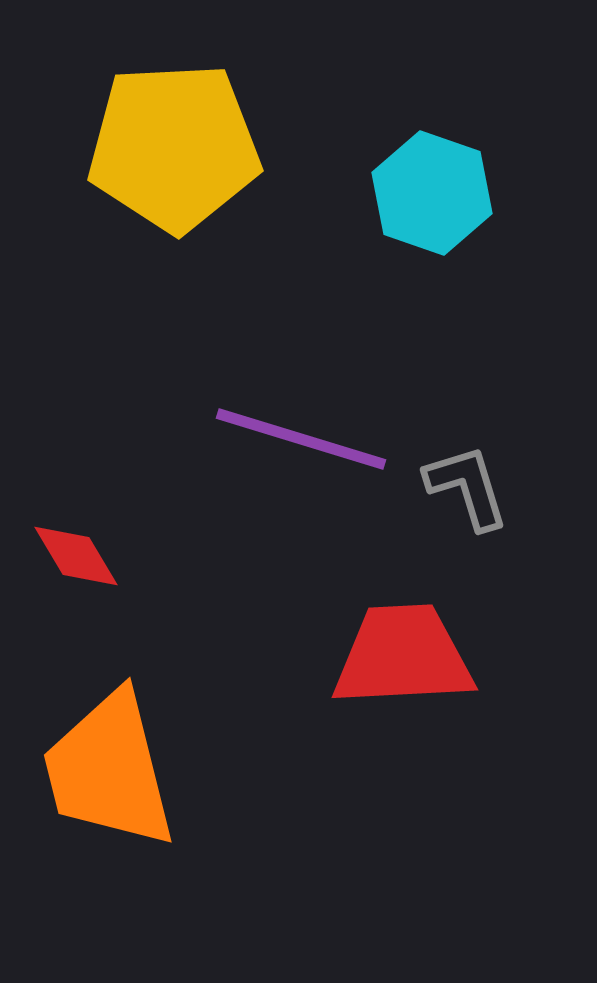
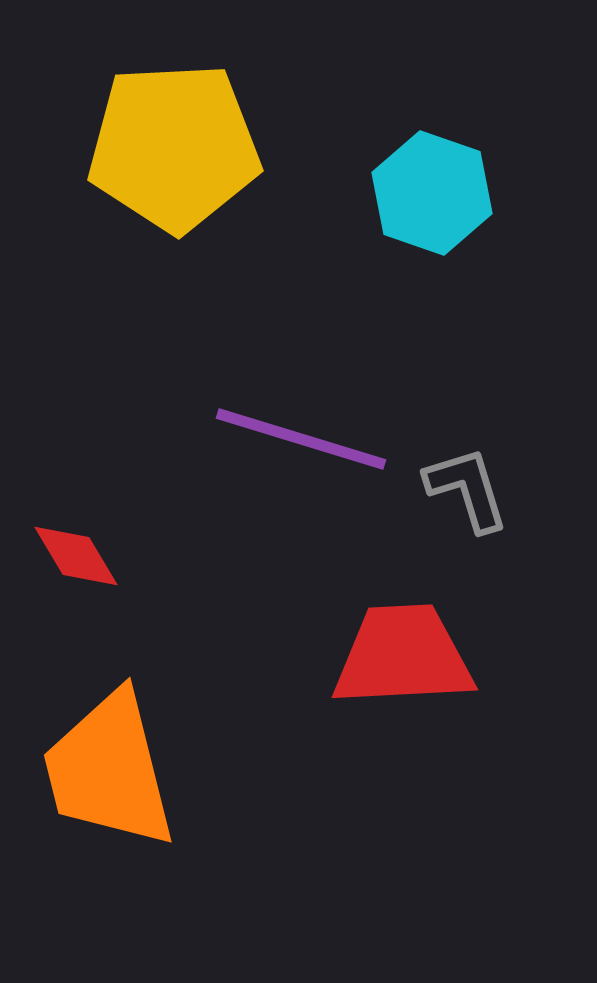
gray L-shape: moved 2 px down
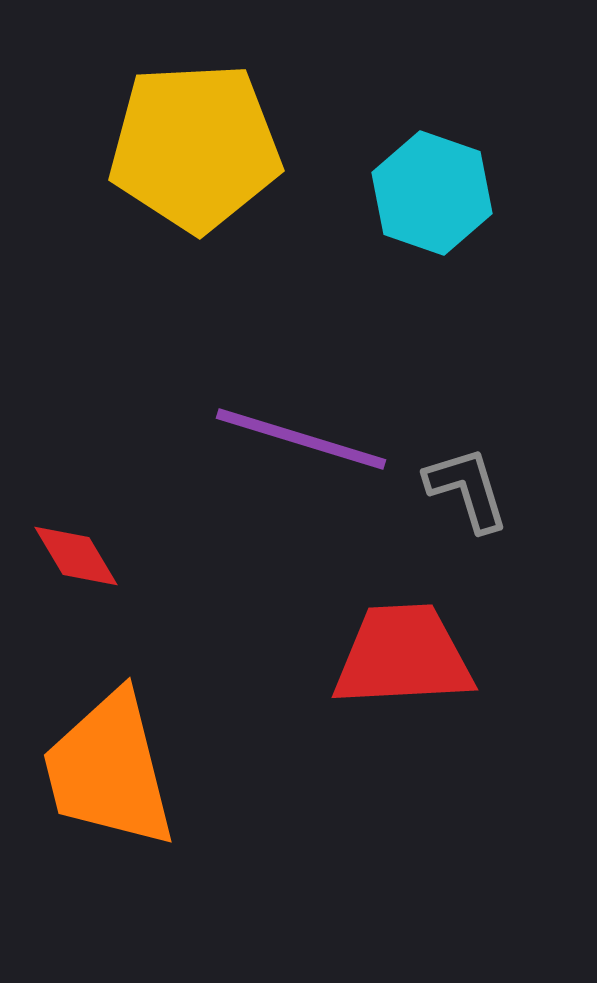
yellow pentagon: moved 21 px right
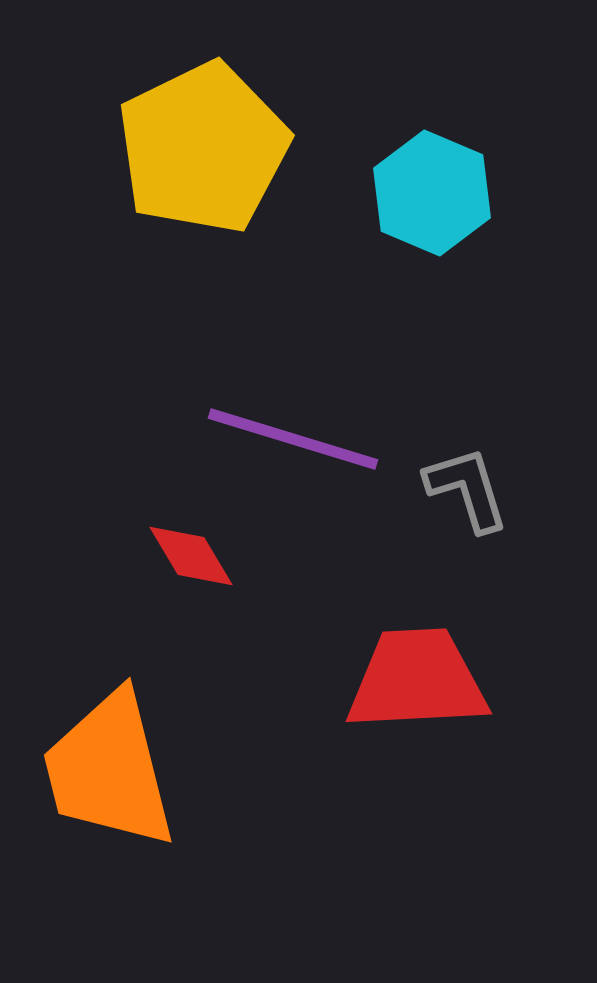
yellow pentagon: moved 8 px right, 1 px down; rotated 23 degrees counterclockwise
cyan hexagon: rotated 4 degrees clockwise
purple line: moved 8 px left
red diamond: moved 115 px right
red trapezoid: moved 14 px right, 24 px down
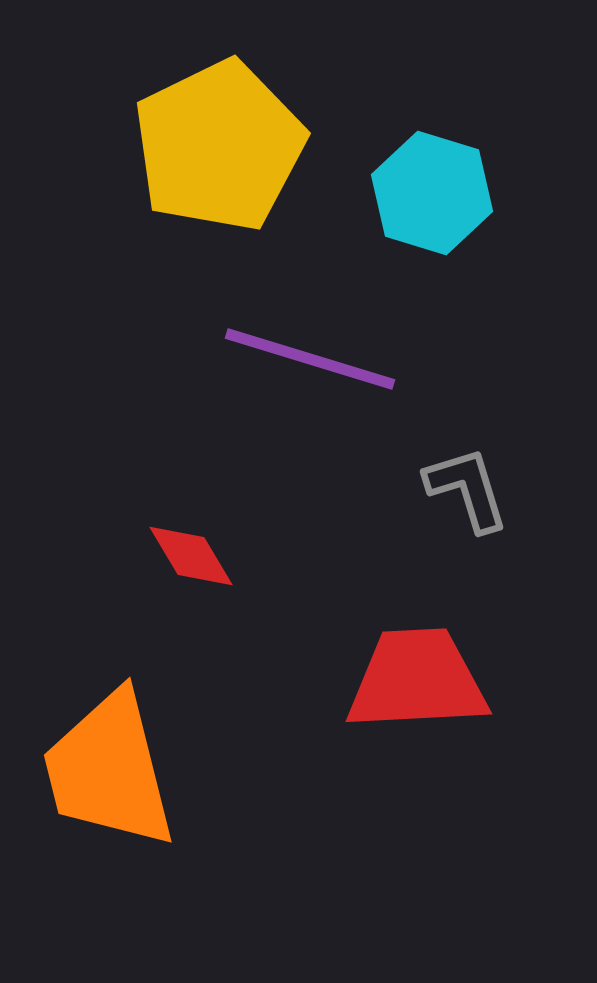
yellow pentagon: moved 16 px right, 2 px up
cyan hexagon: rotated 6 degrees counterclockwise
purple line: moved 17 px right, 80 px up
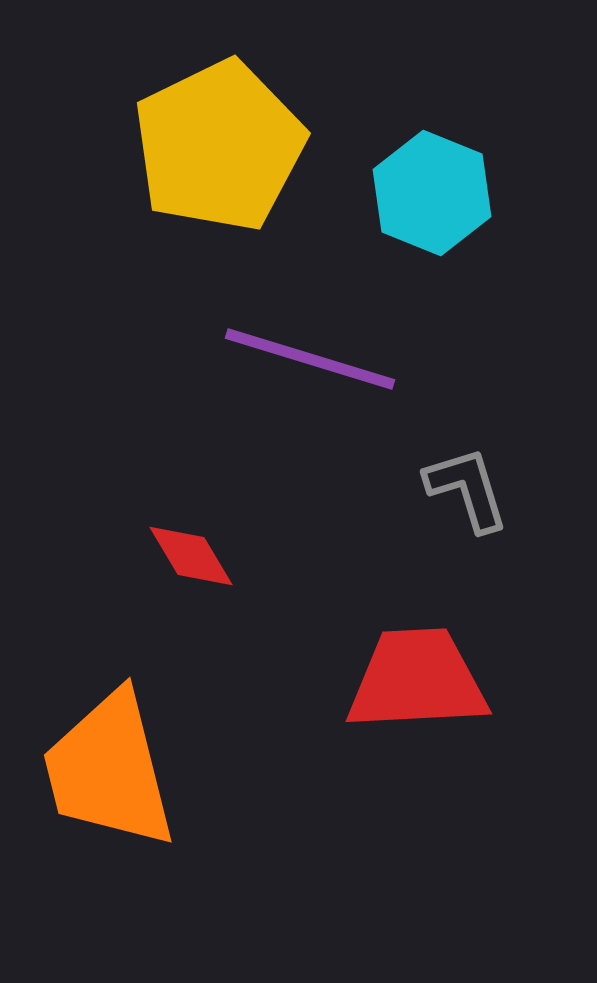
cyan hexagon: rotated 5 degrees clockwise
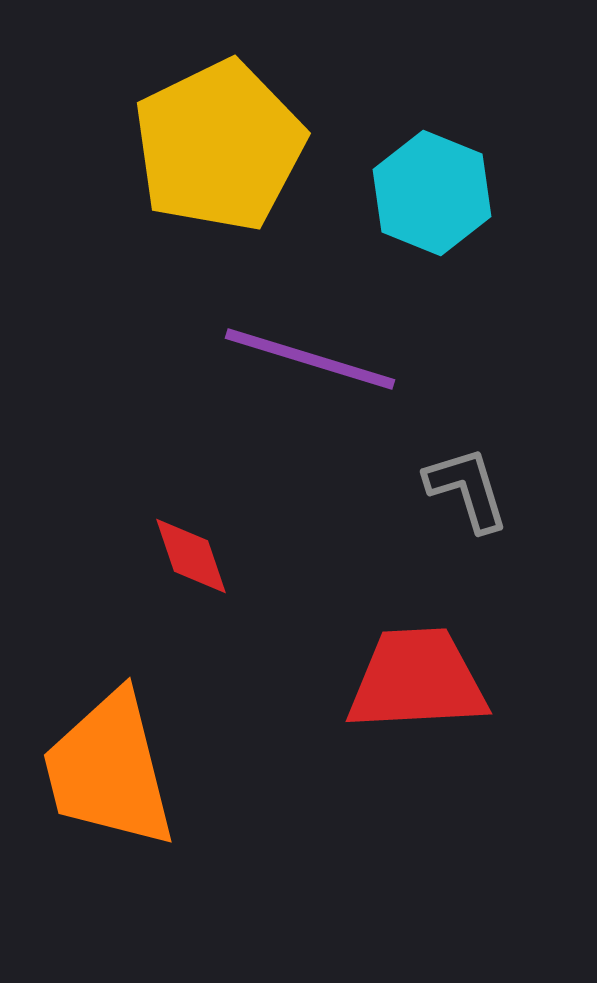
red diamond: rotated 12 degrees clockwise
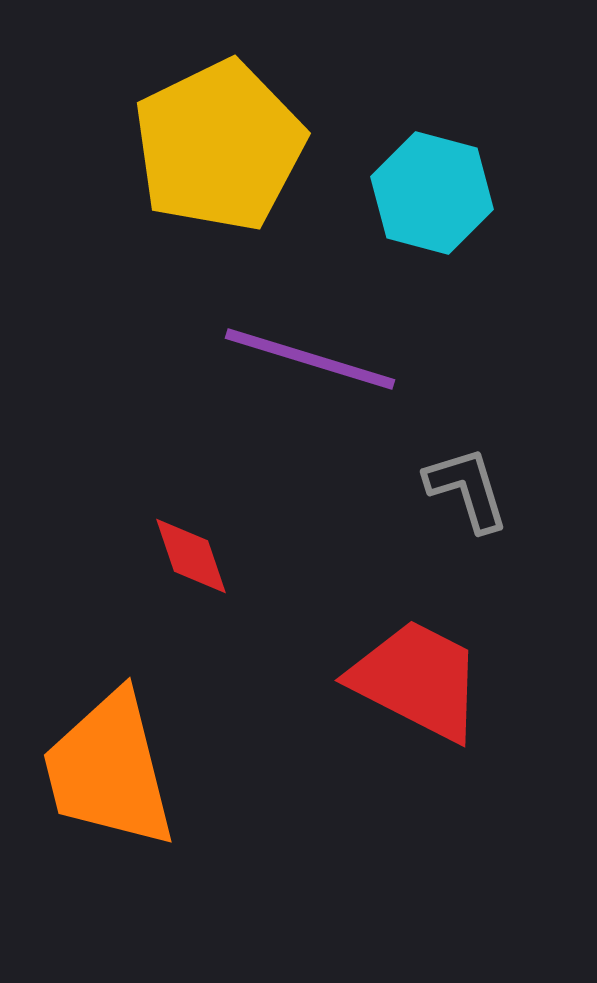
cyan hexagon: rotated 7 degrees counterclockwise
red trapezoid: rotated 30 degrees clockwise
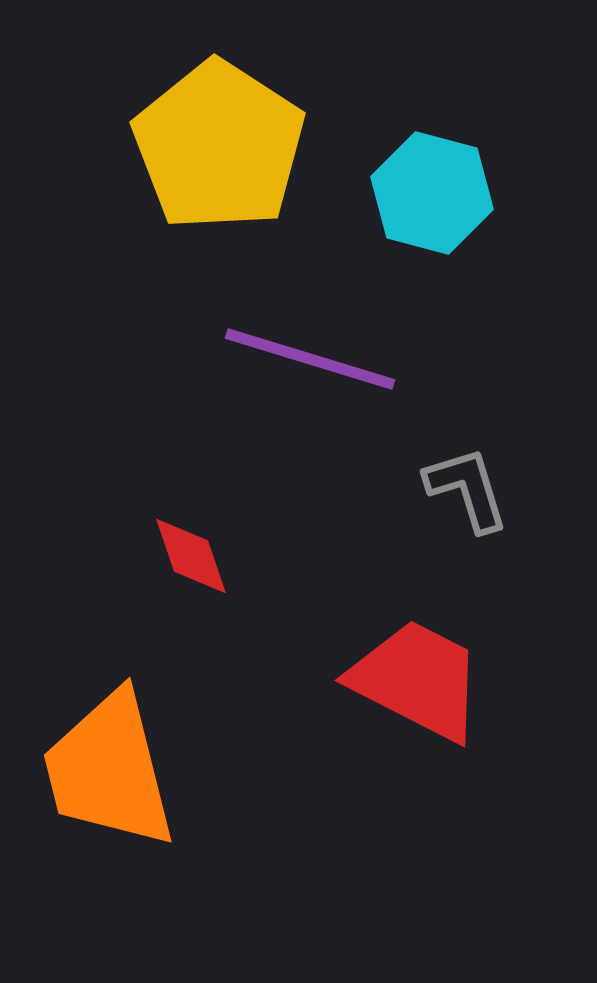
yellow pentagon: rotated 13 degrees counterclockwise
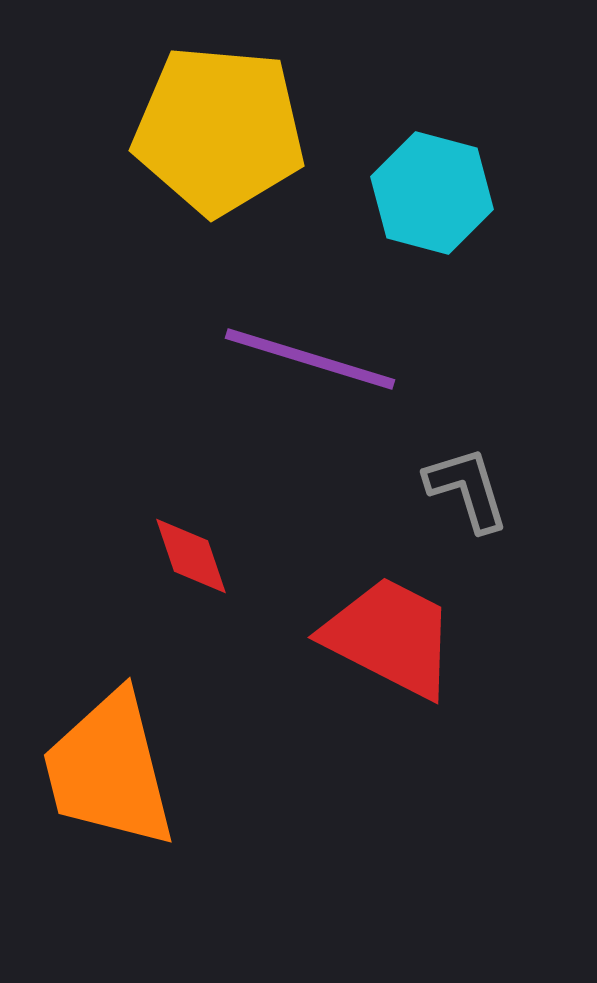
yellow pentagon: moved 16 px up; rotated 28 degrees counterclockwise
red trapezoid: moved 27 px left, 43 px up
